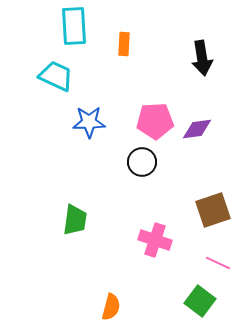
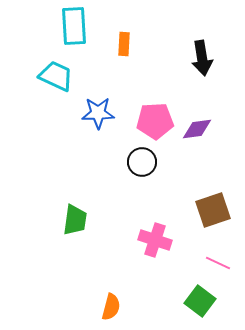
blue star: moved 9 px right, 9 px up
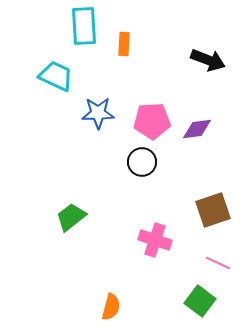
cyan rectangle: moved 10 px right
black arrow: moved 6 px right, 2 px down; rotated 60 degrees counterclockwise
pink pentagon: moved 3 px left
green trapezoid: moved 4 px left, 3 px up; rotated 136 degrees counterclockwise
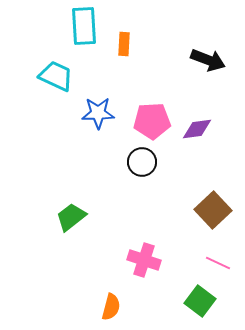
brown square: rotated 24 degrees counterclockwise
pink cross: moved 11 px left, 20 px down
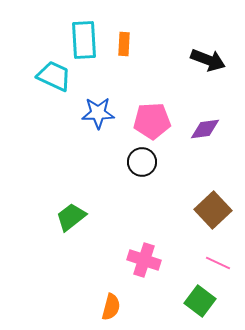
cyan rectangle: moved 14 px down
cyan trapezoid: moved 2 px left
purple diamond: moved 8 px right
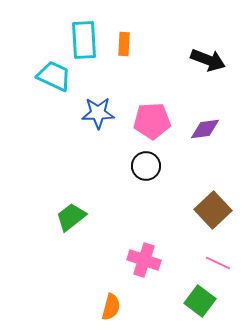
black circle: moved 4 px right, 4 px down
